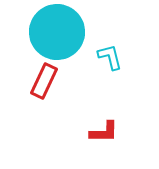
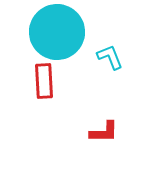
cyan L-shape: rotated 8 degrees counterclockwise
red rectangle: rotated 28 degrees counterclockwise
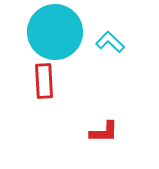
cyan circle: moved 2 px left
cyan L-shape: moved 15 px up; rotated 24 degrees counterclockwise
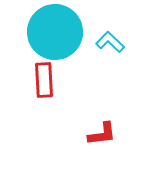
red rectangle: moved 1 px up
red L-shape: moved 2 px left, 2 px down; rotated 8 degrees counterclockwise
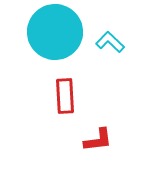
red rectangle: moved 21 px right, 16 px down
red L-shape: moved 4 px left, 6 px down
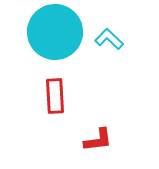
cyan L-shape: moved 1 px left, 3 px up
red rectangle: moved 10 px left
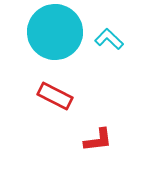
red rectangle: rotated 60 degrees counterclockwise
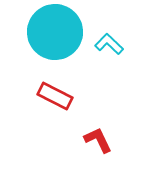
cyan L-shape: moved 5 px down
red L-shape: rotated 108 degrees counterclockwise
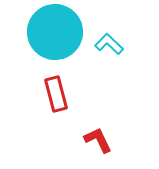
red rectangle: moved 1 px right, 2 px up; rotated 48 degrees clockwise
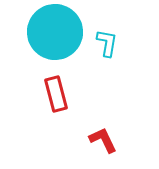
cyan L-shape: moved 2 px left, 1 px up; rotated 56 degrees clockwise
red L-shape: moved 5 px right
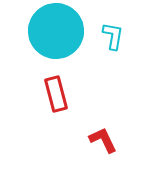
cyan circle: moved 1 px right, 1 px up
cyan L-shape: moved 6 px right, 7 px up
